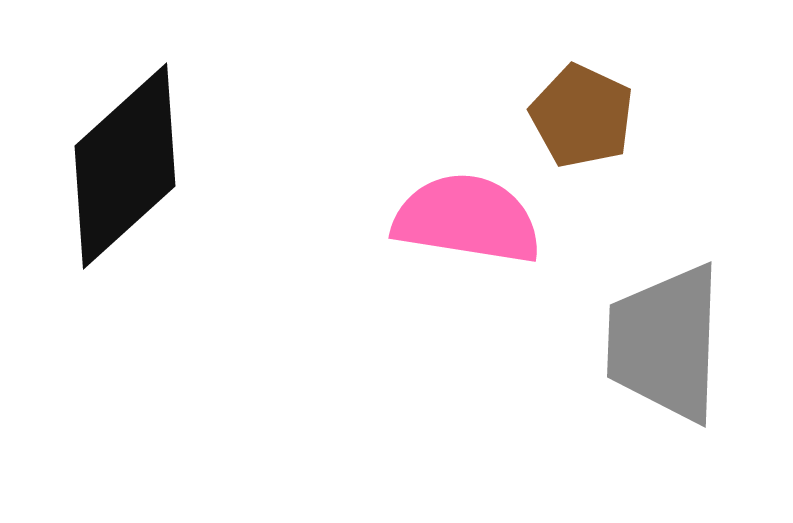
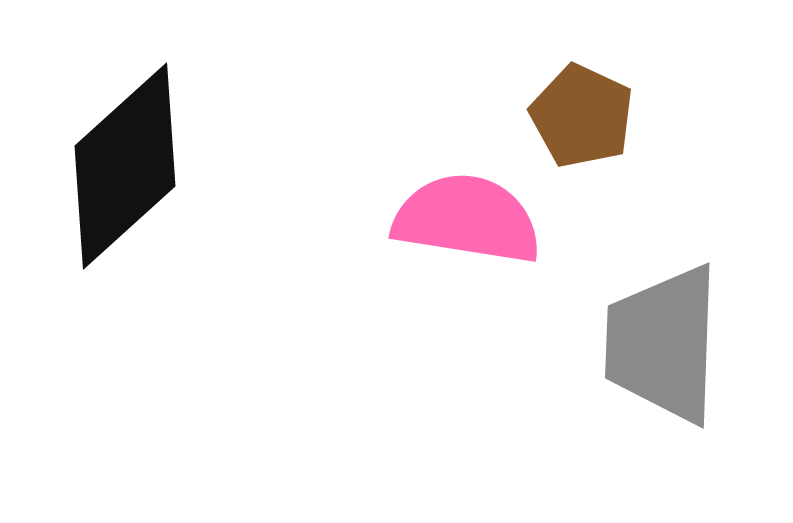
gray trapezoid: moved 2 px left, 1 px down
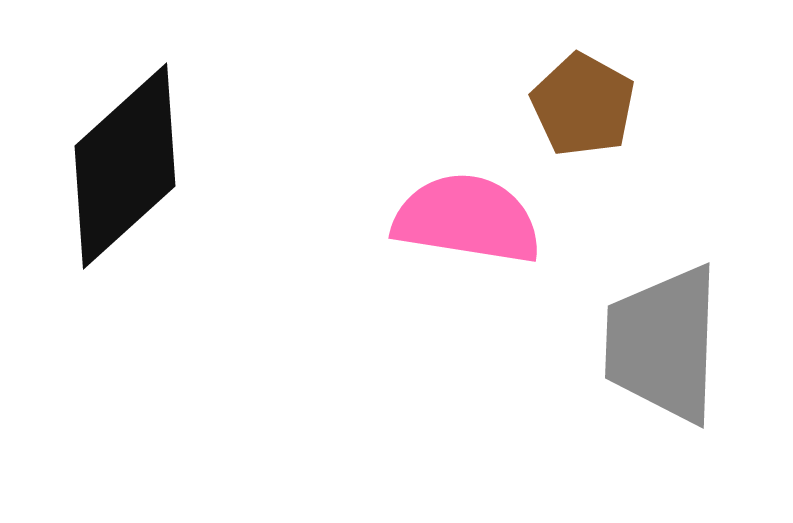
brown pentagon: moved 1 px right, 11 px up; rotated 4 degrees clockwise
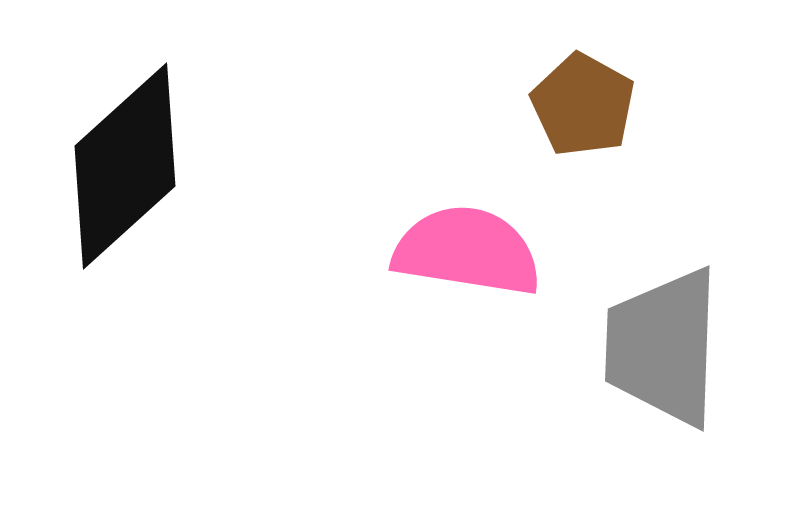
pink semicircle: moved 32 px down
gray trapezoid: moved 3 px down
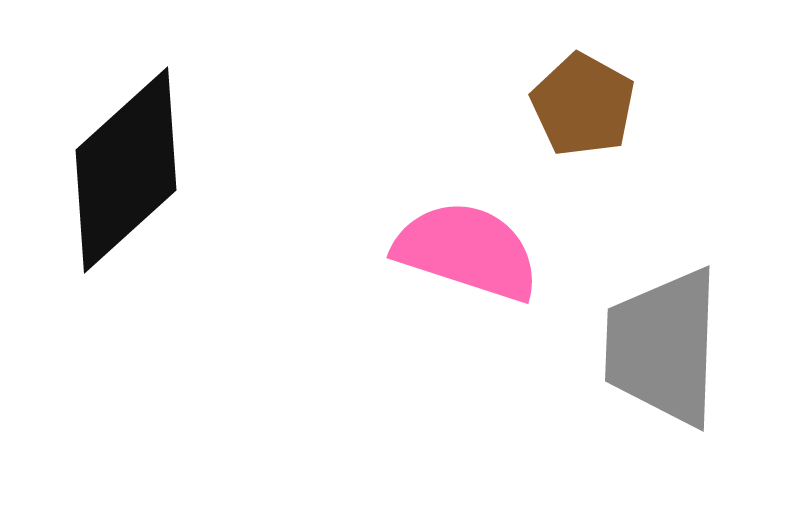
black diamond: moved 1 px right, 4 px down
pink semicircle: rotated 9 degrees clockwise
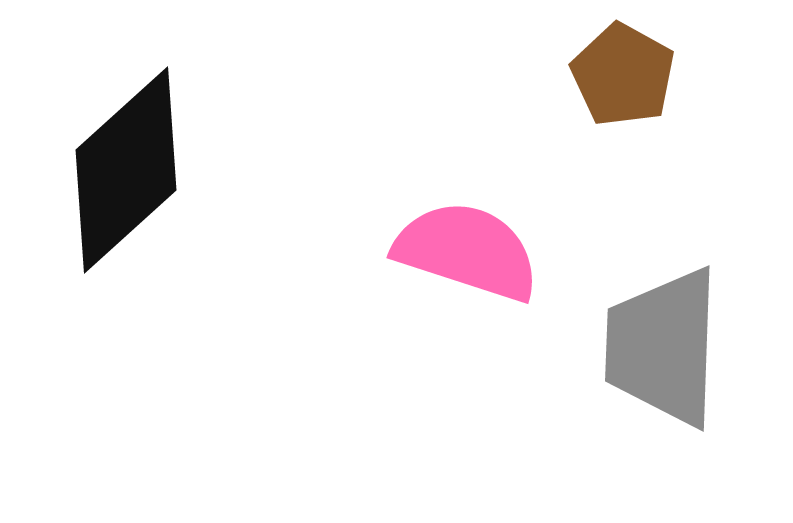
brown pentagon: moved 40 px right, 30 px up
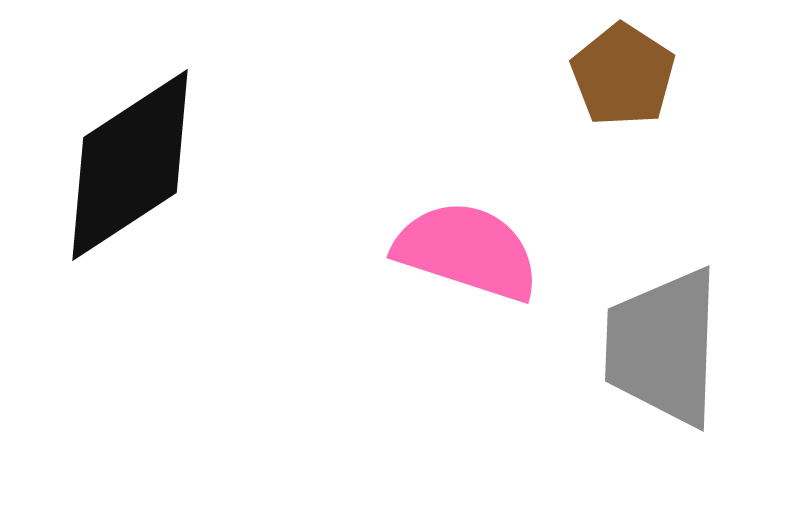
brown pentagon: rotated 4 degrees clockwise
black diamond: moved 4 px right, 5 px up; rotated 9 degrees clockwise
